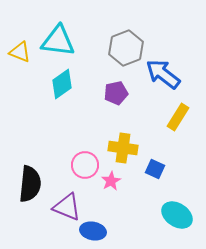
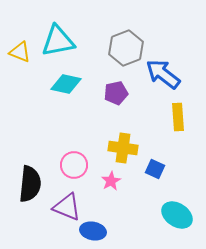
cyan triangle: rotated 18 degrees counterclockwise
cyan diamond: moved 4 px right; rotated 48 degrees clockwise
yellow rectangle: rotated 36 degrees counterclockwise
pink circle: moved 11 px left
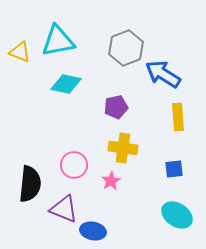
blue arrow: rotated 6 degrees counterclockwise
purple pentagon: moved 14 px down
blue square: moved 19 px right; rotated 30 degrees counterclockwise
purple triangle: moved 3 px left, 2 px down
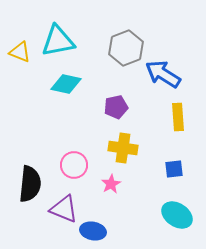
pink star: moved 3 px down
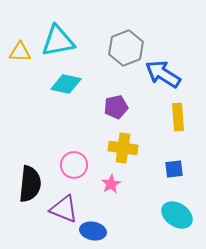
yellow triangle: rotated 20 degrees counterclockwise
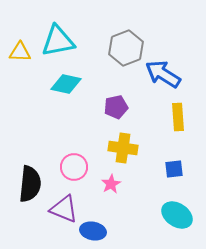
pink circle: moved 2 px down
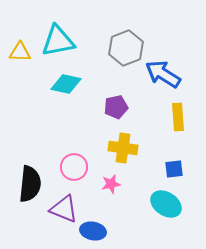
pink star: rotated 18 degrees clockwise
cyan ellipse: moved 11 px left, 11 px up
